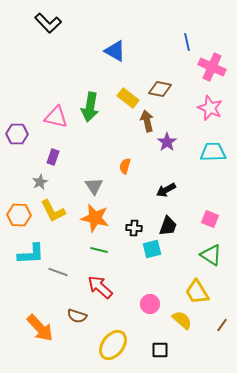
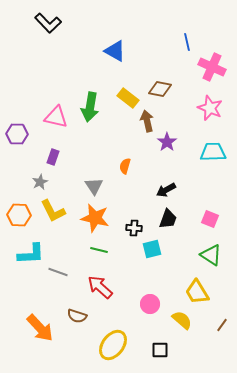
black trapezoid: moved 7 px up
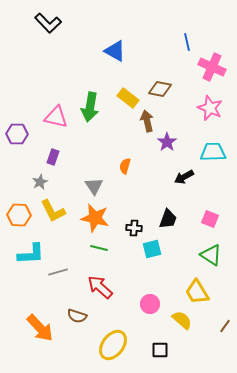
black arrow: moved 18 px right, 13 px up
green line: moved 2 px up
gray line: rotated 36 degrees counterclockwise
brown line: moved 3 px right, 1 px down
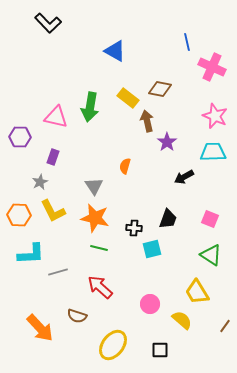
pink star: moved 5 px right, 8 px down
purple hexagon: moved 3 px right, 3 px down
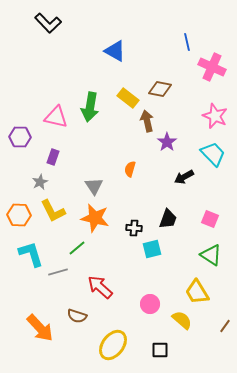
cyan trapezoid: moved 2 px down; rotated 48 degrees clockwise
orange semicircle: moved 5 px right, 3 px down
green line: moved 22 px left; rotated 54 degrees counterclockwise
cyan L-shape: rotated 104 degrees counterclockwise
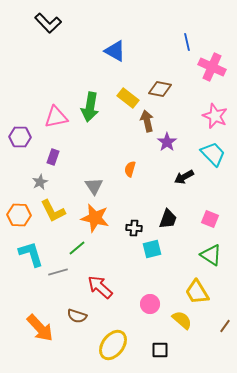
pink triangle: rotated 25 degrees counterclockwise
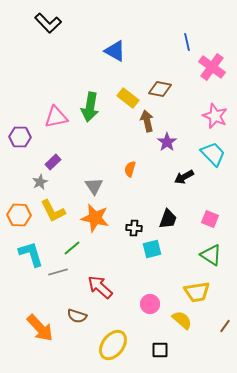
pink cross: rotated 12 degrees clockwise
purple rectangle: moved 5 px down; rotated 28 degrees clockwise
green line: moved 5 px left
yellow trapezoid: rotated 68 degrees counterclockwise
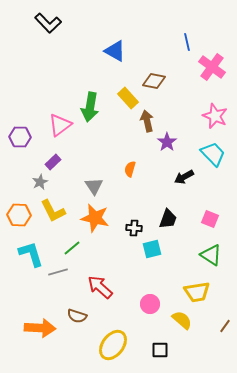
brown diamond: moved 6 px left, 8 px up
yellow rectangle: rotated 10 degrees clockwise
pink triangle: moved 4 px right, 8 px down; rotated 25 degrees counterclockwise
orange arrow: rotated 44 degrees counterclockwise
